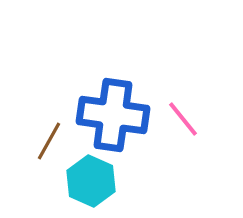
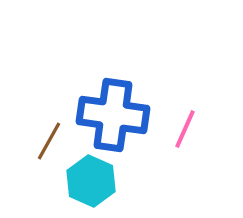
pink line: moved 2 px right, 10 px down; rotated 63 degrees clockwise
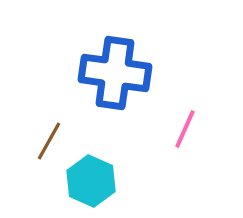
blue cross: moved 2 px right, 42 px up
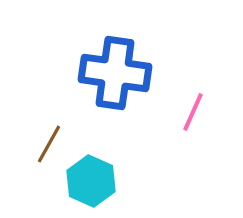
pink line: moved 8 px right, 17 px up
brown line: moved 3 px down
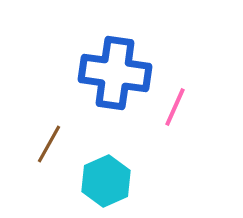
pink line: moved 18 px left, 5 px up
cyan hexagon: moved 15 px right; rotated 12 degrees clockwise
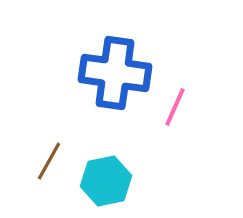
brown line: moved 17 px down
cyan hexagon: rotated 12 degrees clockwise
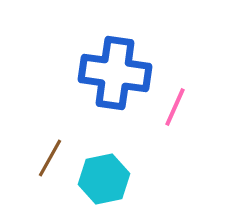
brown line: moved 1 px right, 3 px up
cyan hexagon: moved 2 px left, 2 px up
